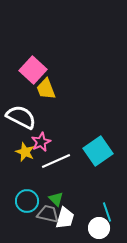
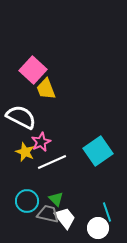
white line: moved 4 px left, 1 px down
white trapezoid: rotated 55 degrees counterclockwise
white circle: moved 1 px left
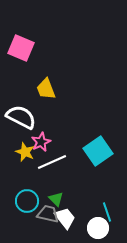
pink square: moved 12 px left, 22 px up; rotated 20 degrees counterclockwise
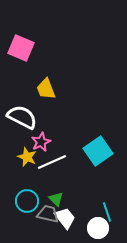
white semicircle: moved 1 px right
yellow star: moved 2 px right, 5 px down
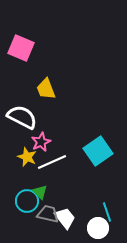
green triangle: moved 16 px left, 7 px up
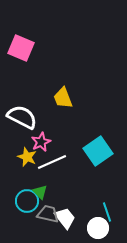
yellow trapezoid: moved 17 px right, 9 px down
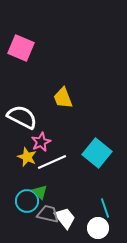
cyan square: moved 1 px left, 2 px down; rotated 16 degrees counterclockwise
cyan line: moved 2 px left, 4 px up
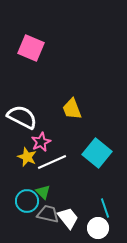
pink square: moved 10 px right
yellow trapezoid: moved 9 px right, 11 px down
green triangle: moved 3 px right
white trapezoid: moved 3 px right
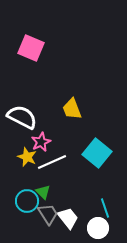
gray trapezoid: rotated 45 degrees clockwise
